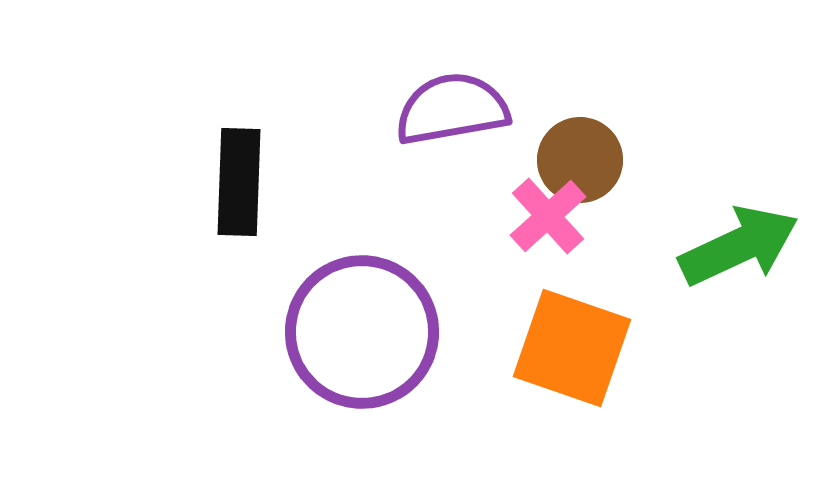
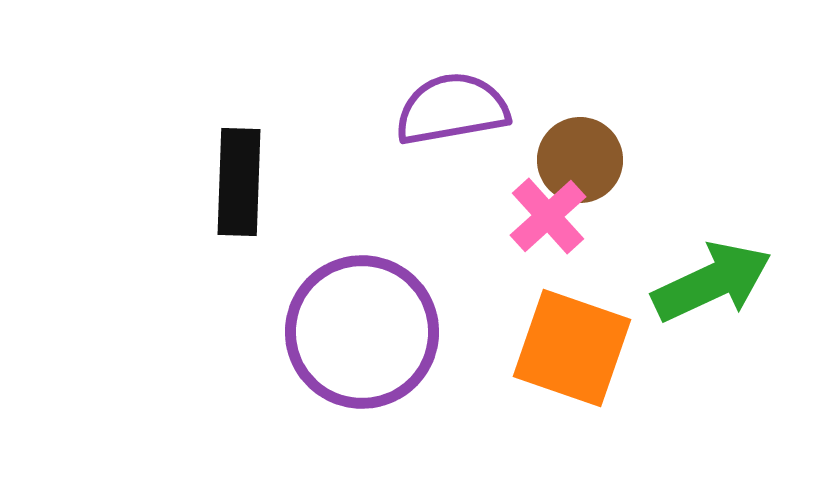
green arrow: moved 27 px left, 36 px down
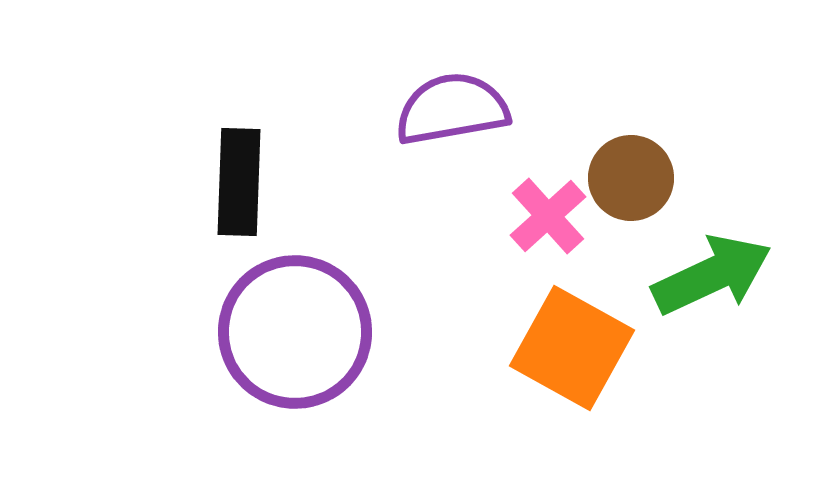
brown circle: moved 51 px right, 18 px down
green arrow: moved 7 px up
purple circle: moved 67 px left
orange square: rotated 10 degrees clockwise
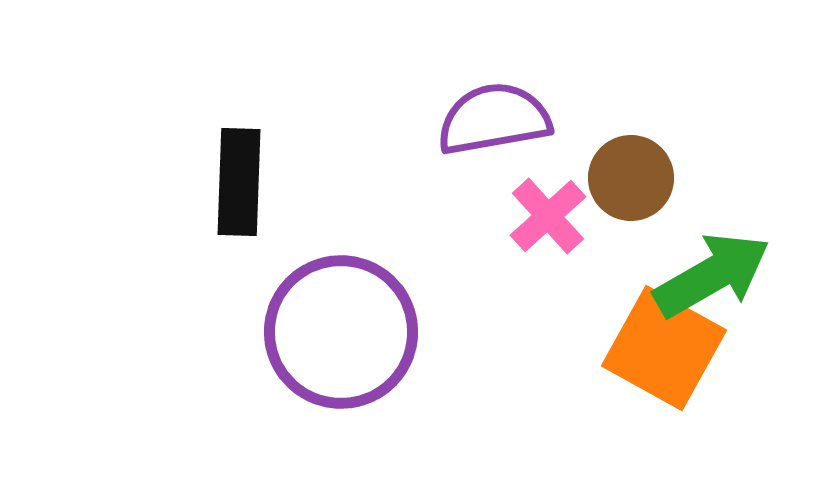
purple semicircle: moved 42 px right, 10 px down
green arrow: rotated 5 degrees counterclockwise
purple circle: moved 46 px right
orange square: moved 92 px right
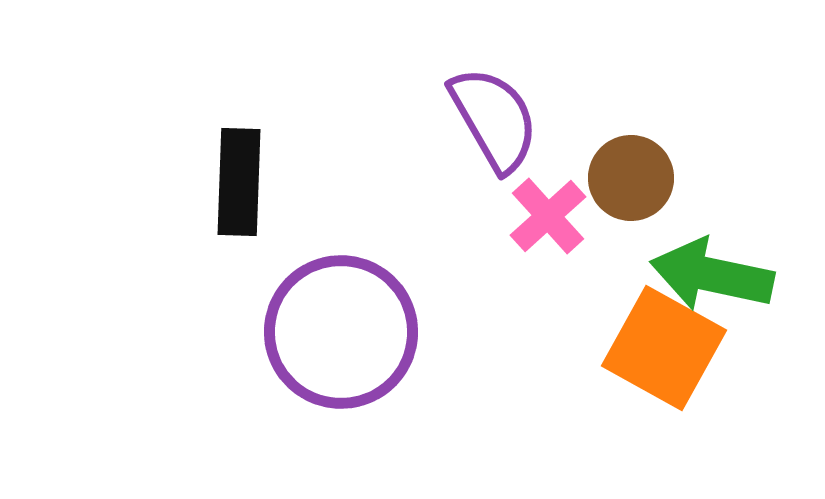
purple semicircle: rotated 70 degrees clockwise
green arrow: rotated 138 degrees counterclockwise
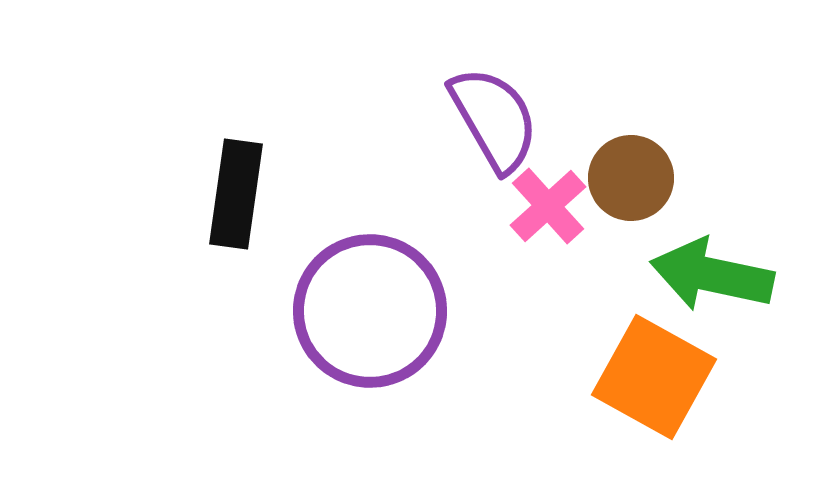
black rectangle: moved 3 px left, 12 px down; rotated 6 degrees clockwise
pink cross: moved 10 px up
purple circle: moved 29 px right, 21 px up
orange square: moved 10 px left, 29 px down
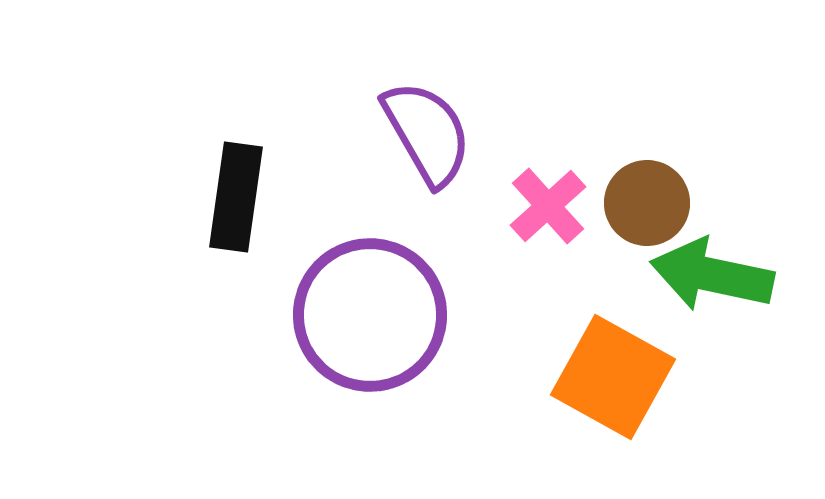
purple semicircle: moved 67 px left, 14 px down
brown circle: moved 16 px right, 25 px down
black rectangle: moved 3 px down
purple circle: moved 4 px down
orange square: moved 41 px left
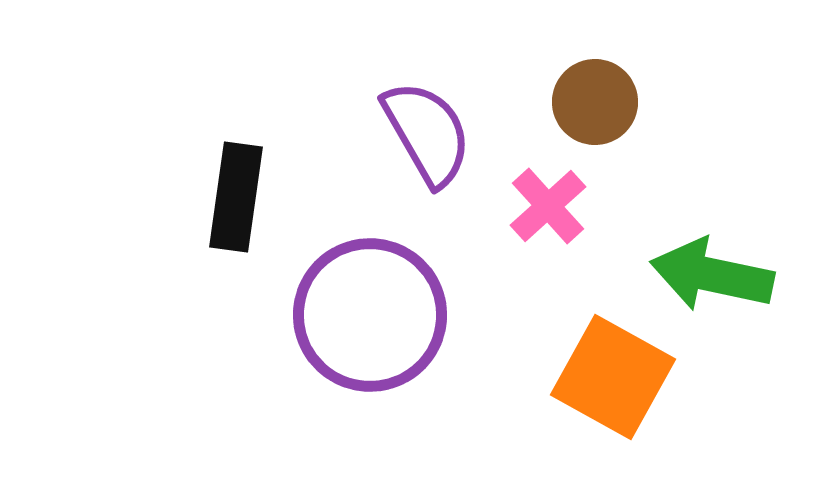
brown circle: moved 52 px left, 101 px up
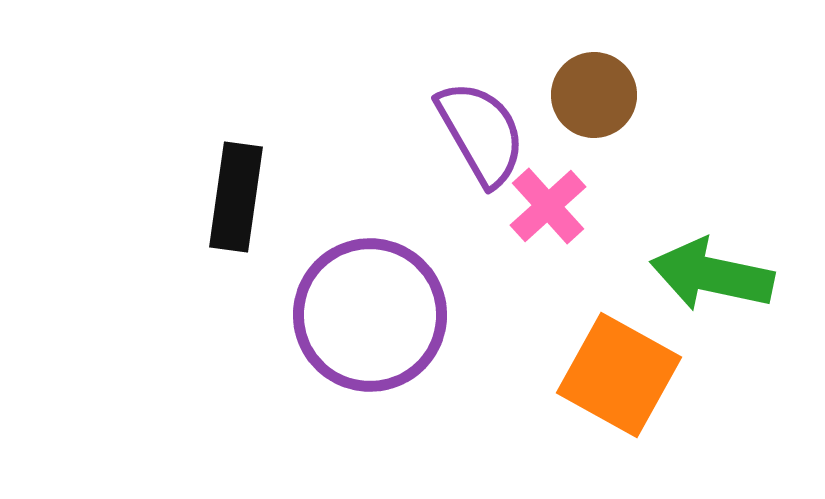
brown circle: moved 1 px left, 7 px up
purple semicircle: moved 54 px right
orange square: moved 6 px right, 2 px up
